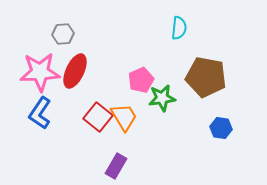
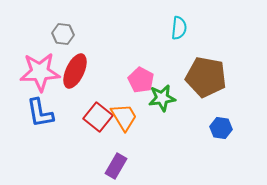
gray hexagon: rotated 10 degrees clockwise
pink pentagon: rotated 20 degrees counterclockwise
blue L-shape: rotated 44 degrees counterclockwise
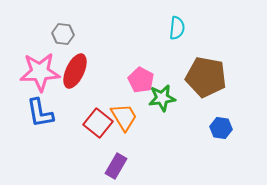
cyan semicircle: moved 2 px left
red square: moved 6 px down
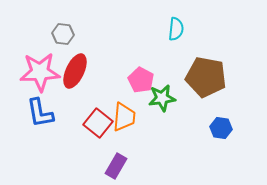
cyan semicircle: moved 1 px left, 1 px down
orange trapezoid: rotated 36 degrees clockwise
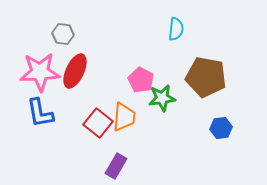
blue hexagon: rotated 15 degrees counterclockwise
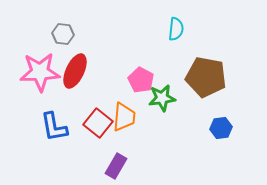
blue L-shape: moved 14 px right, 14 px down
